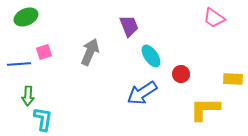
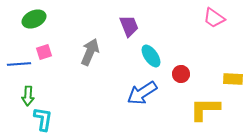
green ellipse: moved 8 px right, 2 px down
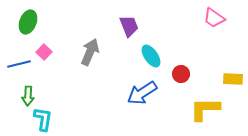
green ellipse: moved 6 px left, 3 px down; rotated 45 degrees counterclockwise
pink square: rotated 28 degrees counterclockwise
blue line: rotated 10 degrees counterclockwise
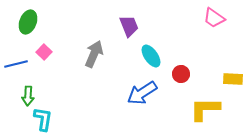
gray arrow: moved 4 px right, 2 px down
blue line: moved 3 px left
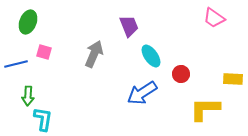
pink square: rotated 28 degrees counterclockwise
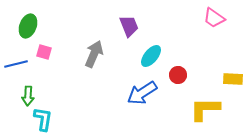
green ellipse: moved 4 px down
cyan ellipse: rotated 75 degrees clockwise
red circle: moved 3 px left, 1 px down
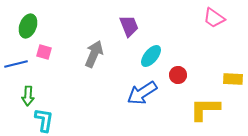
cyan L-shape: moved 1 px right, 1 px down
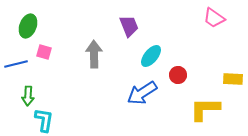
gray arrow: rotated 24 degrees counterclockwise
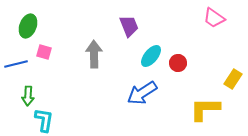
red circle: moved 12 px up
yellow rectangle: rotated 60 degrees counterclockwise
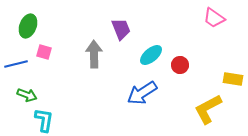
purple trapezoid: moved 8 px left, 3 px down
cyan ellipse: moved 1 px up; rotated 10 degrees clockwise
red circle: moved 2 px right, 2 px down
yellow rectangle: rotated 66 degrees clockwise
green arrow: moved 1 px left, 1 px up; rotated 72 degrees counterclockwise
yellow L-shape: moved 3 px right; rotated 28 degrees counterclockwise
